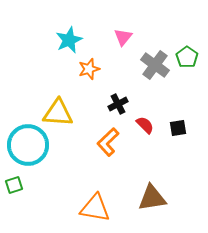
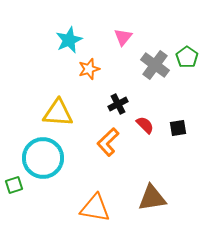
cyan circle: moved 15 px right, 13 px down
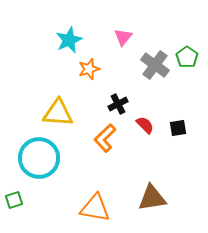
orange L-shape: moved 3 px left, 4 px up
cyan circle: moved 4 px left
green square: moved 15 px down
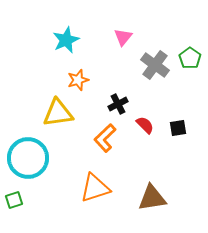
cyan star: moved 3 px left
green pentagon: moved 3 px right, 1 px down
orange star: moved 11 px left, 11 px down
yellow triangle: rotated 12 degrees counterclockwise
cyan circle: moved 11 px left
orange triangle: moved 20 px up; rotated 28 degrees counterclockwise
